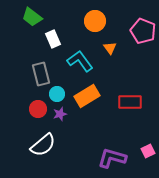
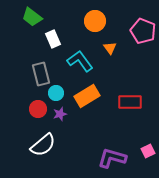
cyan circle: moved 1 px left, 1 px up
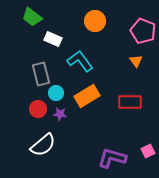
white rectangle: rotated 42 degrees counterclockwise
orange triangle: moved 26 px right, 13 px down
purple star: rotated 24 degrees clockwise
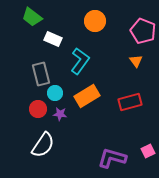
cyan L-shape: rotated 72 degrees clockwise
cyan circle: moved 1 px left
red rectangle: rotated 15 degrees counterclockwise
white semicircle: rotated 16 degrees counterclockwise
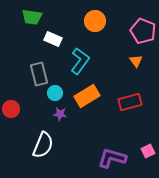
green trapezoid: rotated 30 degrees counterclockwise
gray rectangle: moved 2 px left
red circle: moved 27 px left
white semicircle: rotated 12 degrees counterclockwise
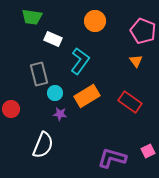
red rectangle: rotated 50 degrees clockwise
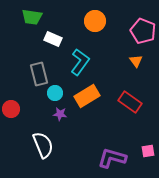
cyan L-shape: moved 1 px down
white semicircle: rotated 44 degrees counterclockwise
pink square: rotated 16 degrees clockwise
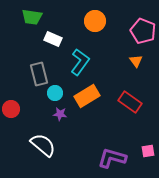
white semicircle: rotated 28 degrees counterclockwise
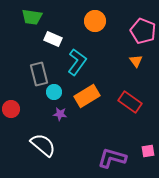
cyan L-shape: moved 3 px left
cyan circle: moved 1 px left, 1 px up
